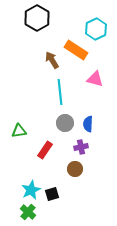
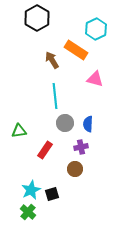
cyan line: moved 5 px left, 4 px down
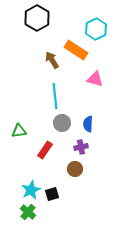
gray circle: moved 3 px left
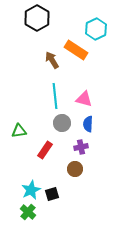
pink triangle: moved 11 px left, 20 px down
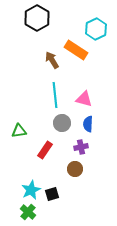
cyan line: moved 1 px up
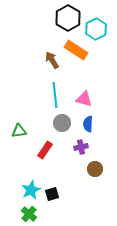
black hexagon: moved 31 px right
brown circle: moved 20 px right
green cross: moved 1 px right, 2 px down
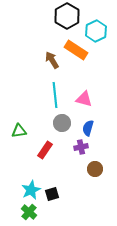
black hexagon: moved 1 px left, 2 px up
cyan hexagon: moved 2 px down
blue semicircle: moved 4 px down; rotated 14 degrees clockwise
green cross: moved 2 px up
